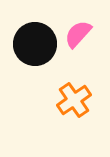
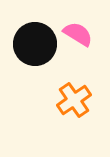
pink semicircle: rotated 80 degrees clockwise
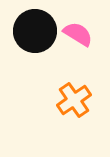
black circle: moved 13 px up
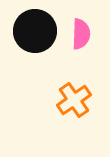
pink semicircle: moved 3 px right; rotated 60 degrees clockwise
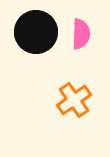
black circle: moved 1 px right, 1 px down
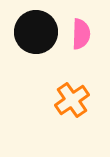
orange cross: moved 2 px left
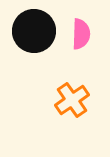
black circle: moved 2 px left, 1 px up
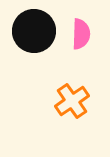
orange cross: moved 1 px down
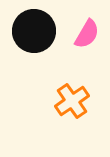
pink semicircle: moved 6 px right; rotated 28 degrees clockwise
